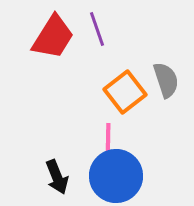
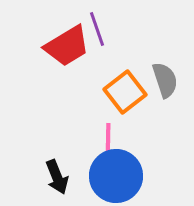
red trapezoid: moved 14 px right, 9 px down; rotated 27 degrees clockwise
gray semicircle: moved 1 px left
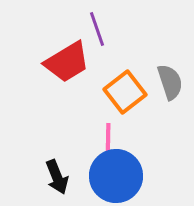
red trapezoid: moved 16 px down
gray semicircle: moved 5 px right, 2 px down
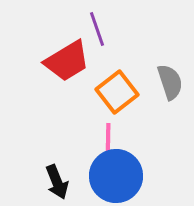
red trapezoid: moved 1 px up
orange square: moved 8 px left
black arrow: moved 5 px down
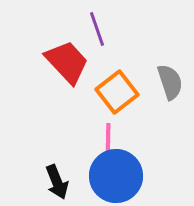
red trapezoid: moved 1 px down; rotated 102 degrees counterclockwise
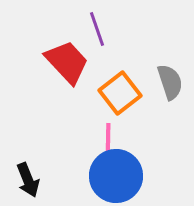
orange square: moved 3 px right, 1 px down
black arrow: moved 29 px left, 2 px up
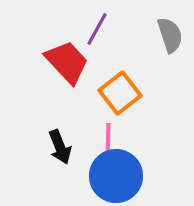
purple line: rotated 48 degrees clockwise
gray semicircle: moved 47 px up
black arrow: moved 32 px right, 33 px up
